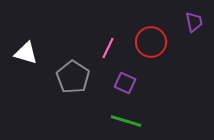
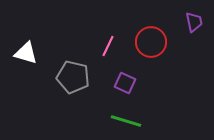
pink line: moved 2 px up
gray pentagon: rotated 20 degrees counterclockwise
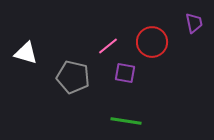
purple trapezoid: moved 1 px down
red circle: moved 1 px right
pink line: rotated 25 degrees clockwise
purple square: moved 10 px up; rotated 15 degrees counterclockwise
green line: rotated 8 degrees counterclockwise
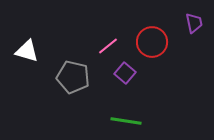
white triangle: moved 1 px right, 2 px up
purple square: rotated 30 degrees clockwise
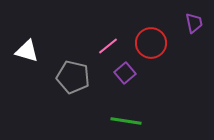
red circle: moved 1 px left, 1 px down
purple square: rotated 10 degrees clockwise
